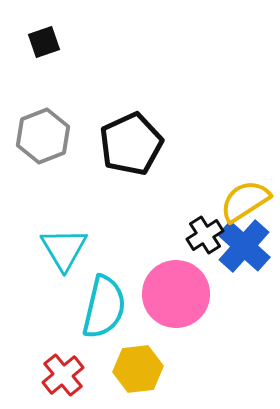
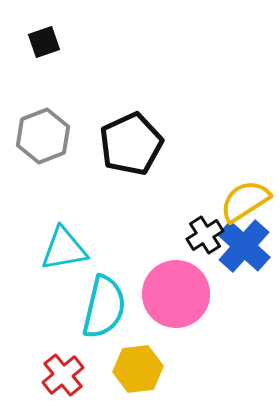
cyan triangle: rotated 51 degrees clockwise
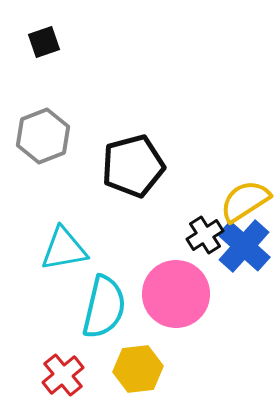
black pentagon: moved 2 px right, 22 px down; rotated 10 degrees clockwise
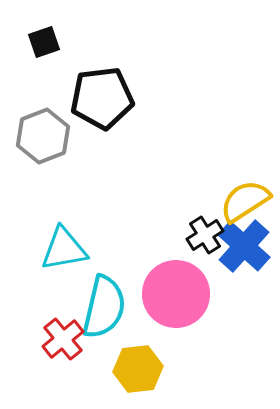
black pentagon: moved 31 px left, 68 px up; rotated 8 degrees clockwise
red cross: moved 36 px up
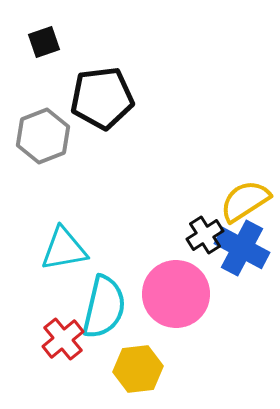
blue cross: moved 2 px left, 2 px down; rotated 14 degrees counterclockwise
